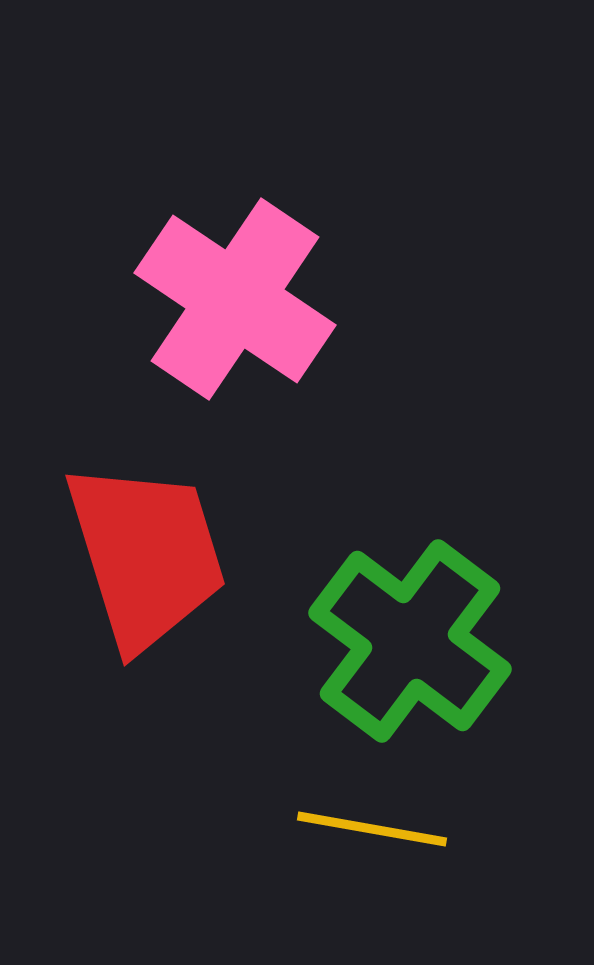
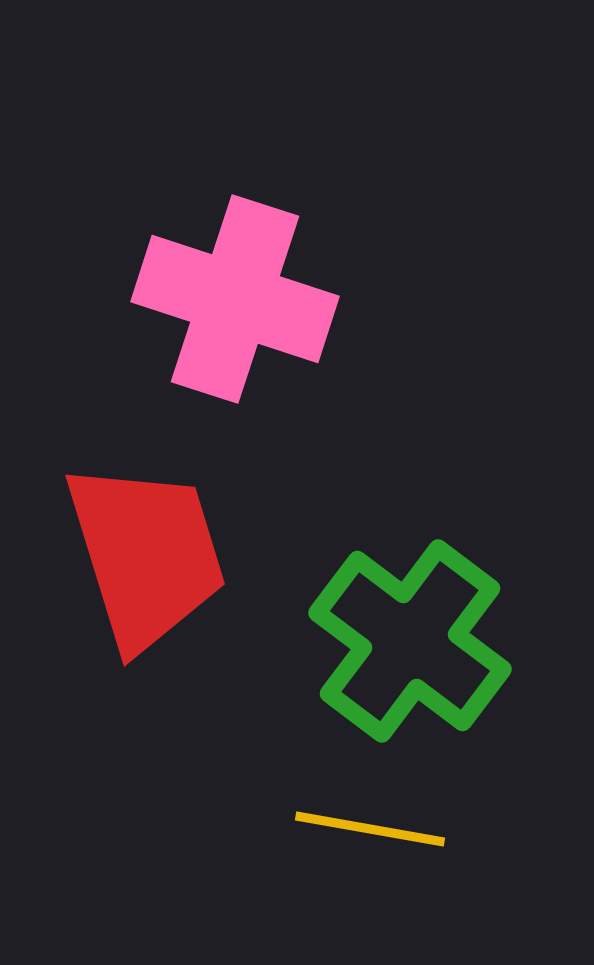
pink cross: rotated 16 degrees counterclockwise
yellow line: moved 2 px left
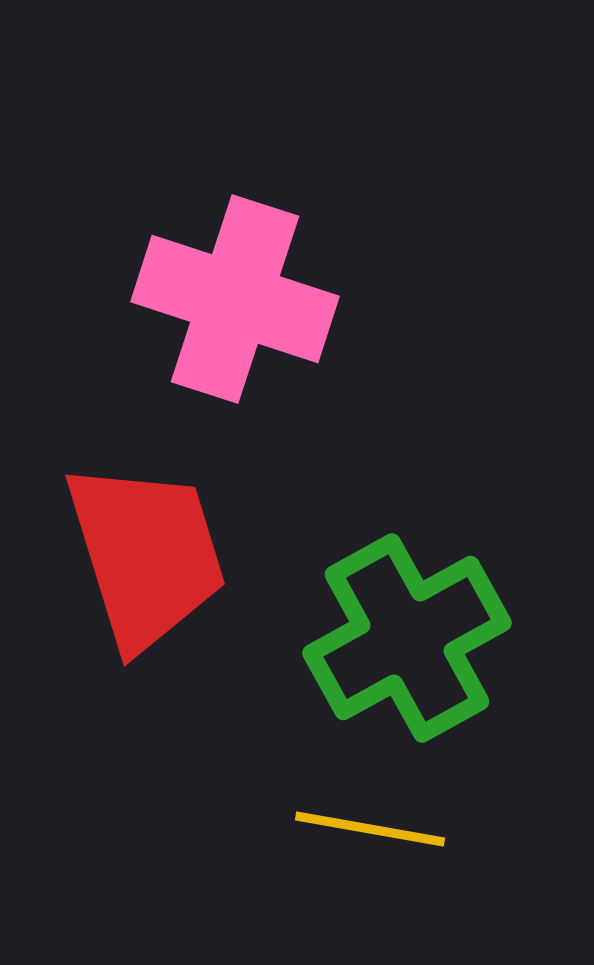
green cross: moved 3 px left, 3 px up; rotated 24 degrees clockwise
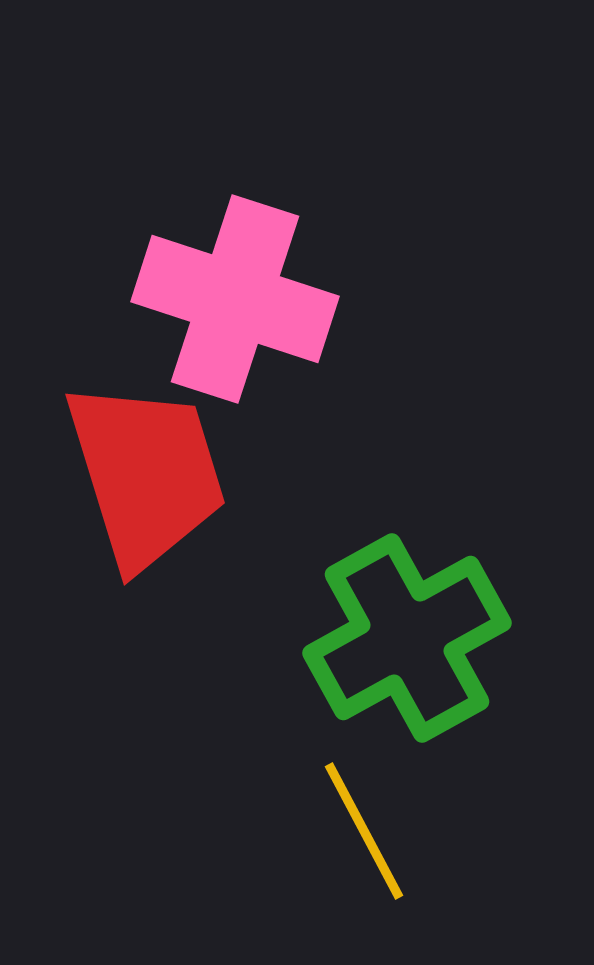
red trapezoid: moved 81 px up
yellow line: moved 6 px left, 2 px down; rotated 52 degrees clockwise
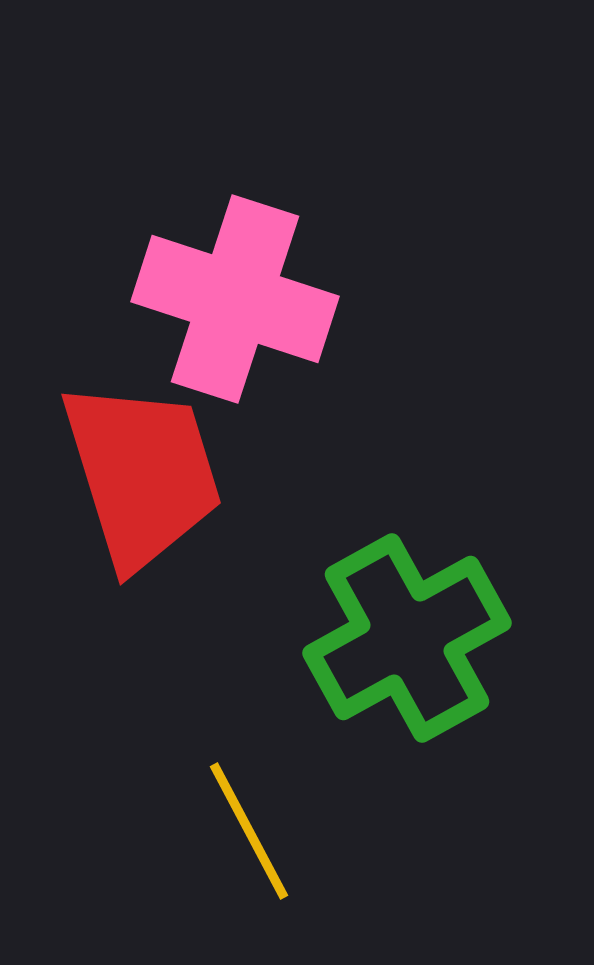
red trapezoid: moved 4 px left
yellow line: moved 115 px left
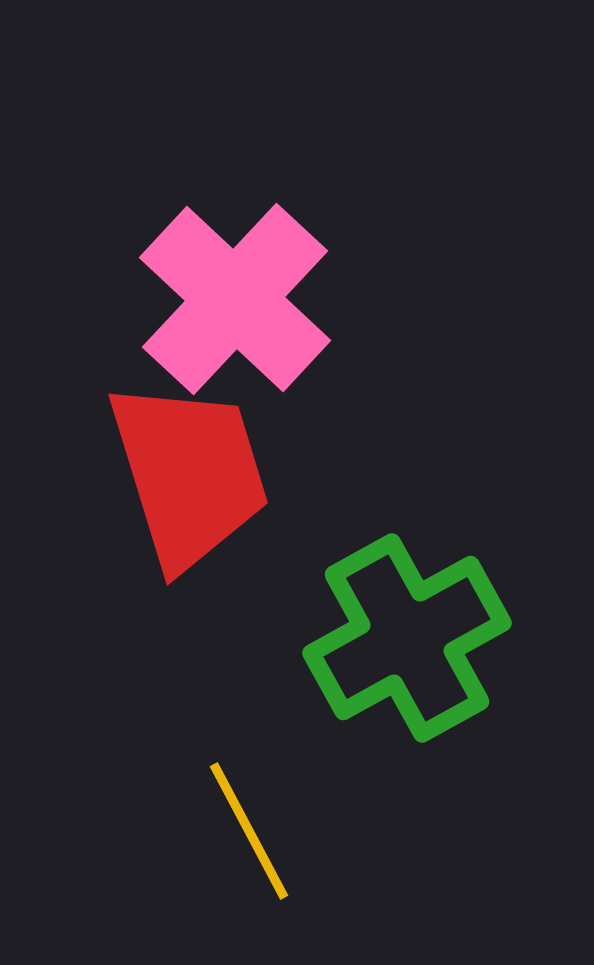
pink cross: rotated 25 degrees clockwise
red trapezoid: moved 47 px right
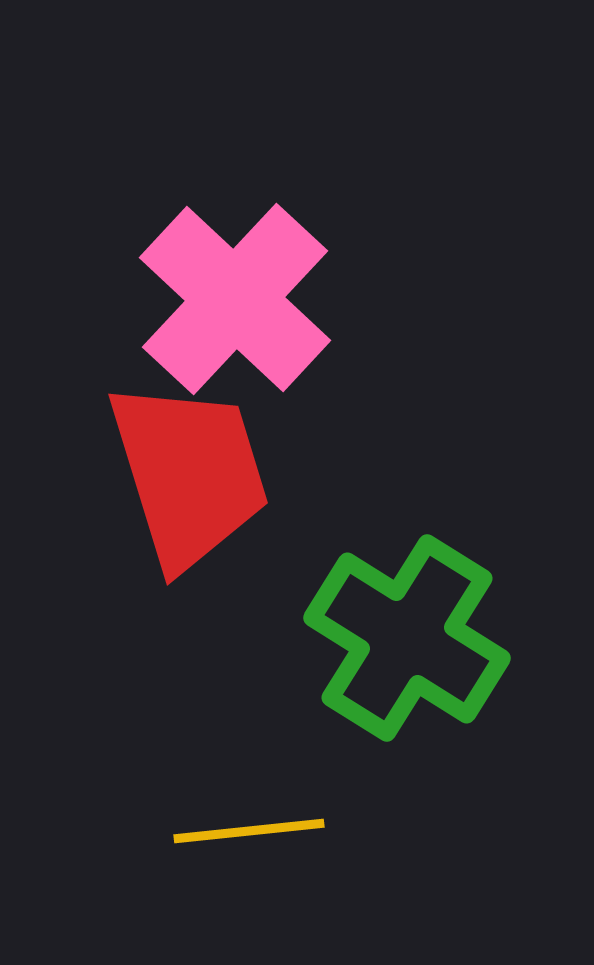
green cross: rotated 29 degrees counterclockwise
yellow line: rotated 68 degrees counterclockwise
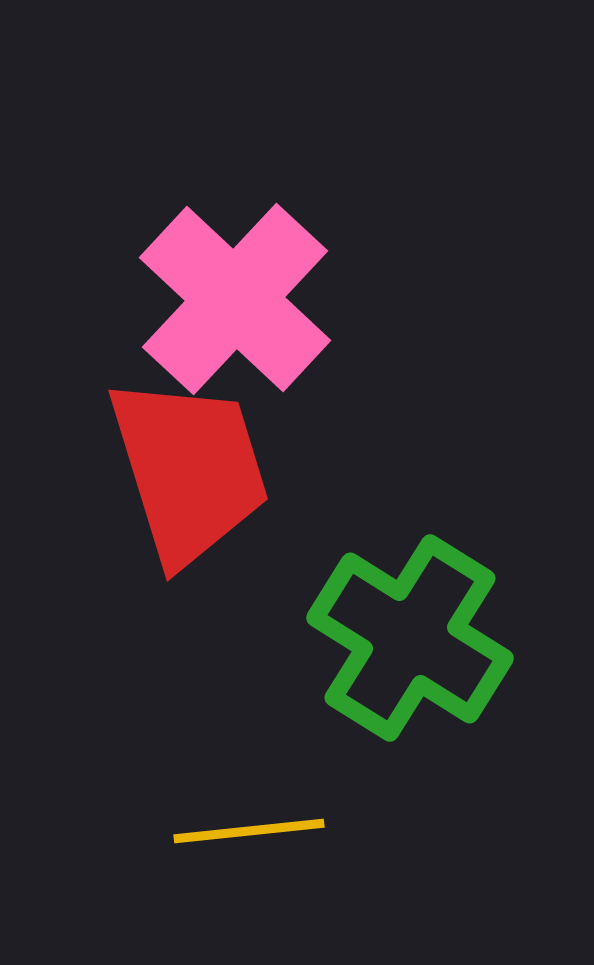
red trapezoid: moved 4 px up
green cross: moved 3 px right
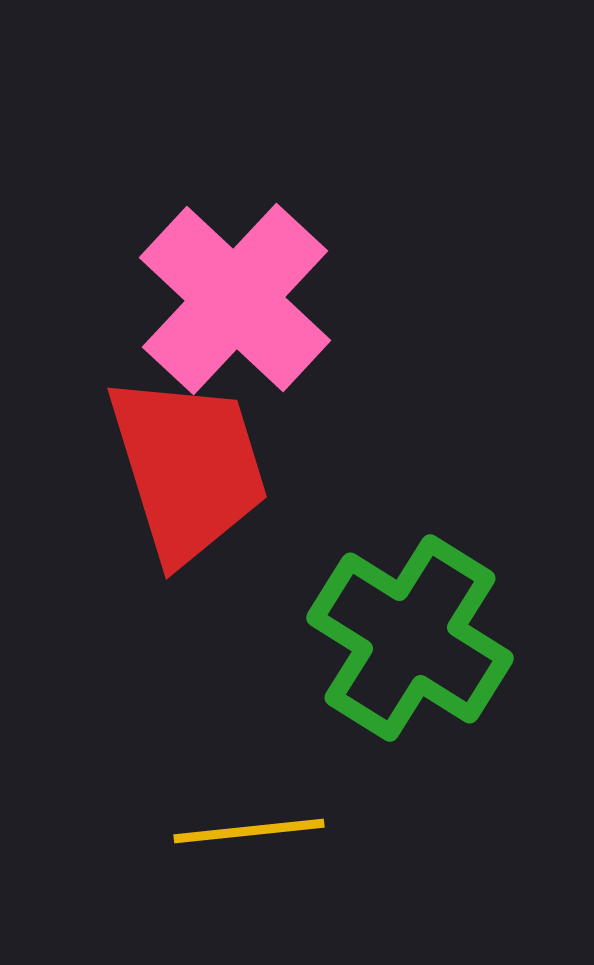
red trapezoid: moved 1 px left, 2 px up
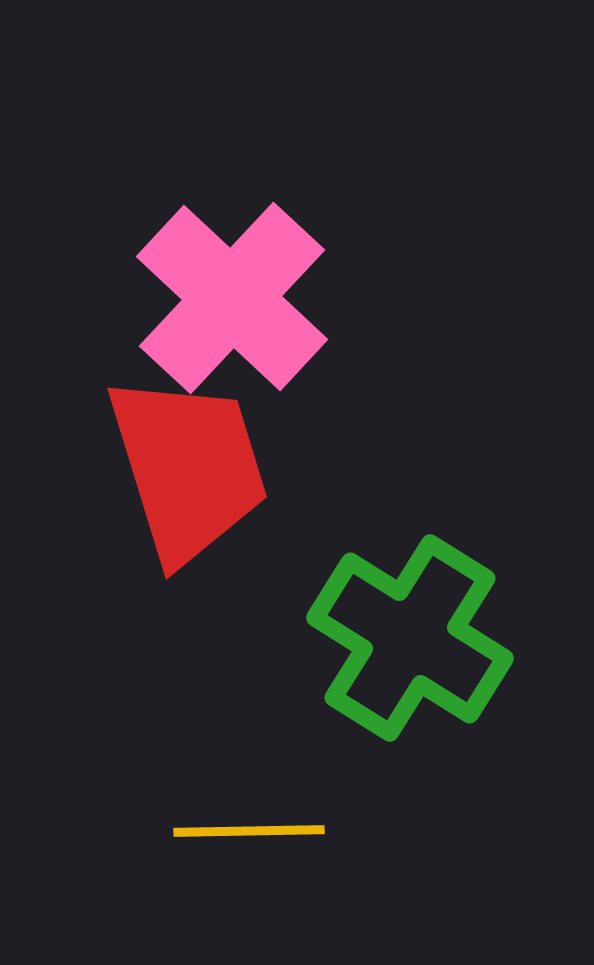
pink cross: moved 3 px left, 1 px up
yellow line: rotated 5 degrees clockwise
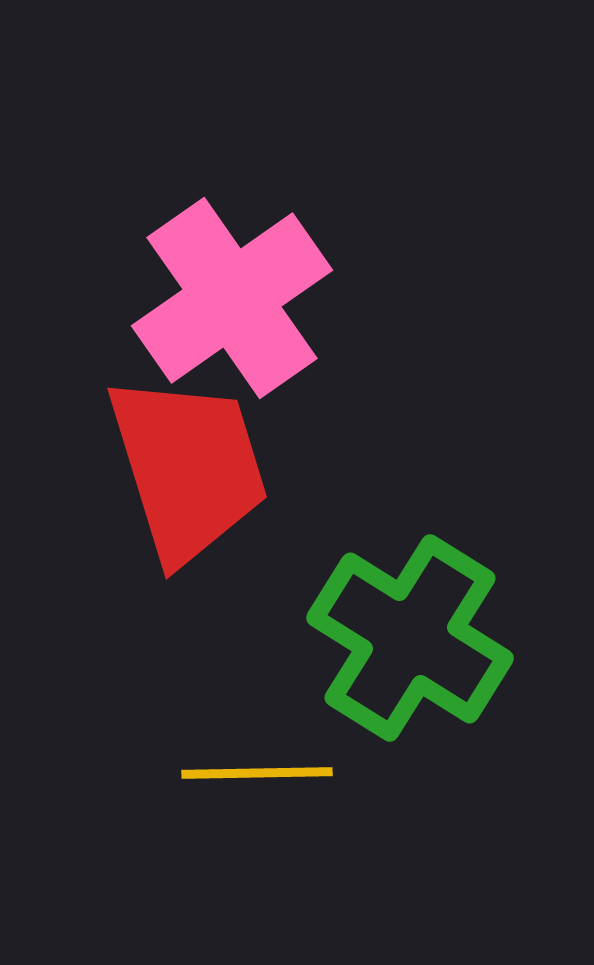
pink cross: rotated 12 degrees clockwise
yellow line: moved 8 px right, 58 px up
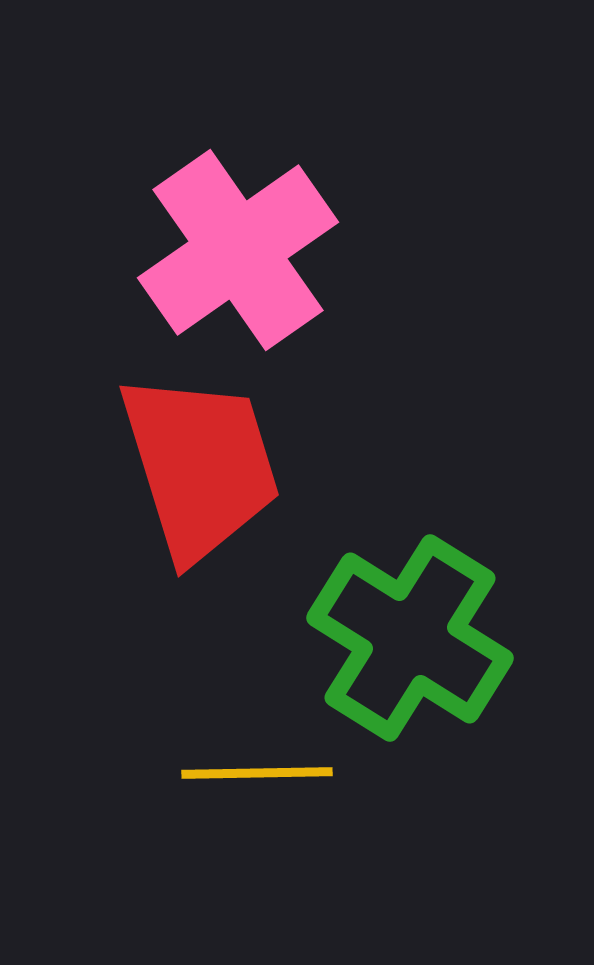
pink cross: moved 6 px right, 48 px up
red trapezoid: moved 12 px right, 2 px up
